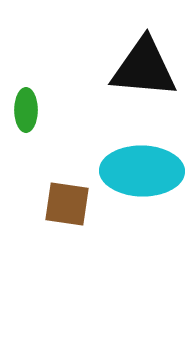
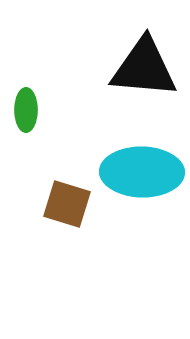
cyan ellipse: moved 1 px down
brown square: rotated 9 degrees clockwise
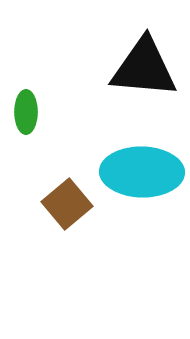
green ellipse: moved 2 px down
brown square: rotated 33 degrees clockwise
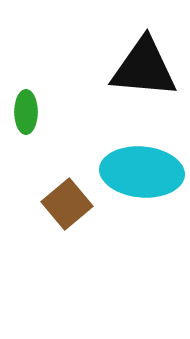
cyan ellipse: rotated 4 degrees clockwise
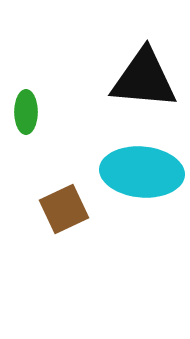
black triangle: moved 11 px down
brown square: moved 3 px left, 5 px down; rotated 15 degrees clockwise
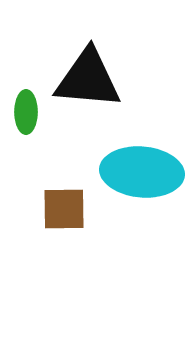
black triangle: moved 56 px left
brown square: rotated 24 degrees clockwise
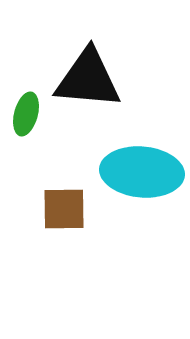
green ellipse: moved 2 px down; rotated 15 degrees clockwise
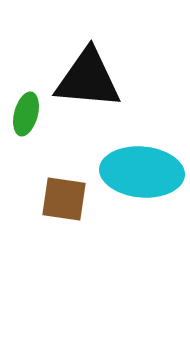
brown square: moved 10 px up; rotated 9 degrees clockwise
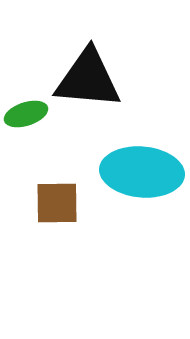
green ellipse: rotated 57 degrees clockwise
brown square: moved 7 px left, 4 px down; rotated 9 degrees counterclockwise
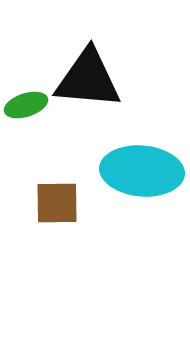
green ellipse: moved 9 px up
cyan ellipse: moved 1 px up
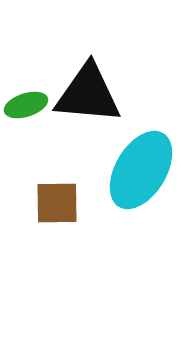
black triangle: moved 15 px down
cyan ellipse: moved 1 px left, 1 px up; rotated 64 degrees counterclockwise
